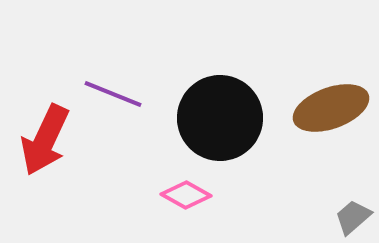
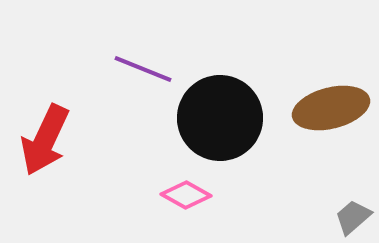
purple line: moved 30 px right, 25 px up
brown ellipse: rotated 6 degrees clockwise
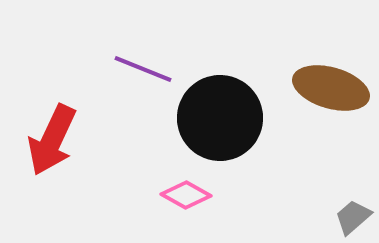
brown ellipse: moved 20 px up; rotated 30 degrees clockwise
red arrow: moved 7 px right
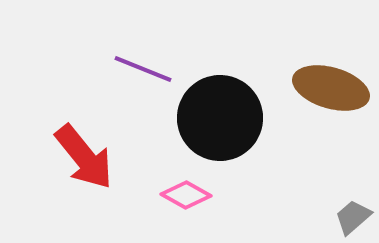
red arrow: moved 32 px right, 17 px down; rotated 64 degrees counterclockwise
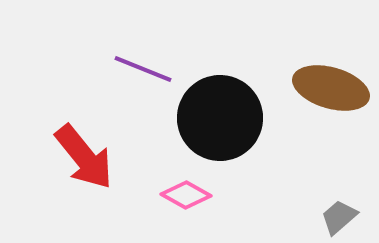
gray trapezoid: moved 14 px left
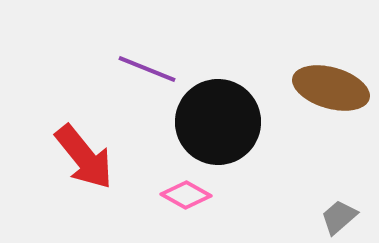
purple line: moved 4 px right
black circle: moved 2 px left, 4 px down
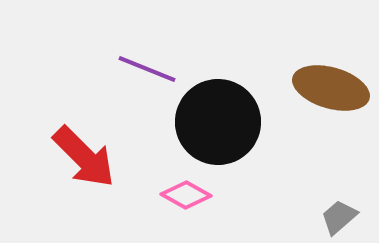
red arrow: rotated 6 degrees counterclockwise
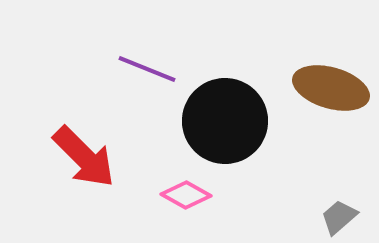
black circle: moved 7 px right, 1 px up
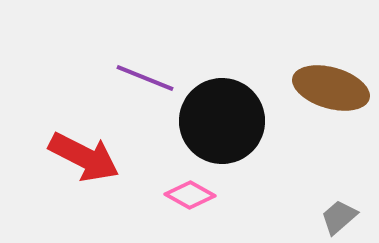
purple line: moved 2 px left, 9 px down
black circle: moved 3 px left
red arrow: rotated 18 degrees counterclockwise
pink diamond: moved 4 px right
